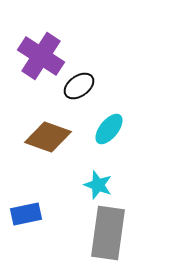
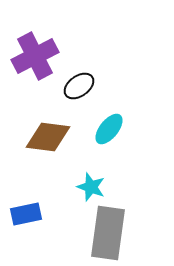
purple cross: moved 6 px left; rotated 30 degrees clockwise
brown diamond: rotated 12 degrees counterclockwise
cyan star: moved 7 px left, 2 px down
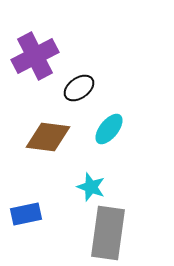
black ellipse: moved 2 px down
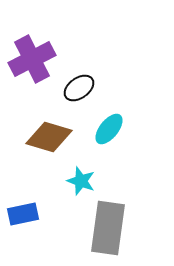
purple cross: moved 3 px left, 3 px down
brown diamond: moved 1 px right; rotated 9 degrees clockwise
cyan star: moved 10 px left, 6 px up
blue rectangle: moved 3 px left
gray rectangle: moved 5 px up
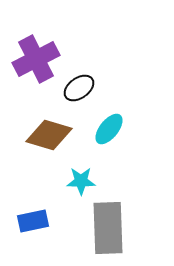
purple cross: moved 4 px right
brown diamond: moved 2 px up
cyan star: rotated 20 degrees counterclockwise
blue rectangle: moved 10 px right, 7 px down
gray rectangle: rotated 10 degrees counterclockwise
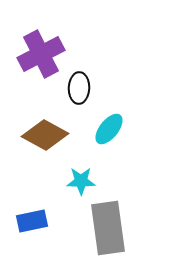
purple cross: moved 5 px right, 5 px up
black ellipse: rotated 52 degrees counterclockwise
brown diamond: moved 4 px left; rotated 12 degrees clockwise
blue rectangle: moved 1 px left
gray rectangle: rotated 6 degrees counterclockwise
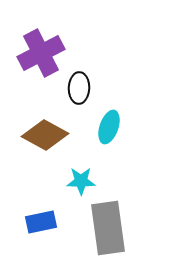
purple cross: moved 1 px up
cyan ellipse: moved 2 px up; rotated 20 degrees counterclockwise
blue rectangle: moved 9 px right, 1 px down
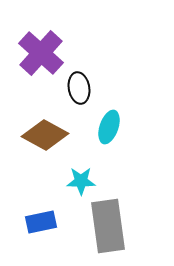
purple cross: rotated 21 degrees counterclockwise
black ellipse: rotated 12 degrees counterclockwise
gray rectangle: moved 2 px up
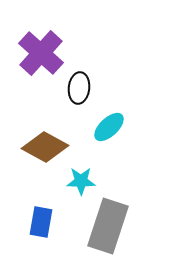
black ellipse: rotated 16 degrees clockwise
cyan ellipse: rotated 28 degrees clockwise
brown diamond: moved 12 px down
blue rectangle: rotated 68 degrees counterclockwise
gray rectangle: rotated 26 degrees clockwise
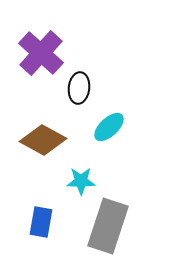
brown diamond: moved 2 px left, 7 px up
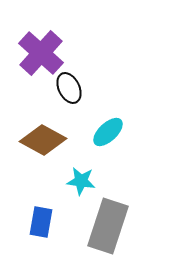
black ellipse: moved 10 px left; rotated 32 degrees counterclockwise
cyan ellipse: moved 1 px left, 5 px down
cyan star: rotated 8 degrees clockwise
